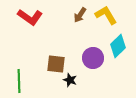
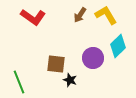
red L-shape: moved 3 px right
green line: moved 1 px down; rotated 20 degrees counterclockwise
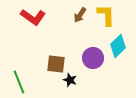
yellow L-shape: rotated 30 degrees clockwise
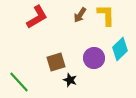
red L-shape: moved 4 px right; rotated 65 degrees counterclockwise
cyan diamond: moved 2 px right, 3 px down
purple circle: moved 1 px right
brown square: moved 2 px up; rotated 24 degrees counterclockwise
green line: rotated 20 degrees counterclockwise
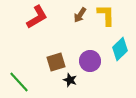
purple circle: moved 4 px left, 3 px down
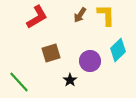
cyan diamond: moved 2 px left, 1 px down
brown square: moved 5 px left, 9 px up
black star: rotated 16 degrees clockwise
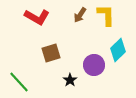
red L-shape: rotated 60 degrees clockwise
purple circle: moved 4 px right, 4 px down
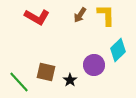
brown square: moved 5 px left, 19 px down; rotated 30 degrees clockwise
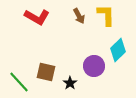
brown arrow: moved 1 px left, 1 px down; rotated 63 degrees counterclockwise
purple circle: moved 1 px down
black star: moved 3 px down
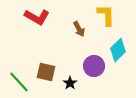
brown arrow: moved 13 px down
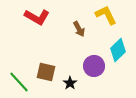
yellow L-shape: rotated 25 degrees counterclockwise
